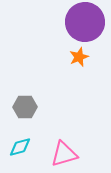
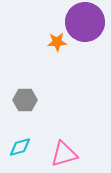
orange star: moved 22 px left, 15 px up; rotated 18 degrees clockwise
gray hexagon: moved 7 px up
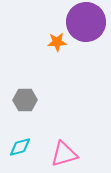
purple circle: moved 1 px right
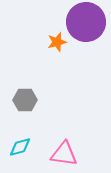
orange star: rotated 12 degrees counterclockwise
pink triangle: rotated 24 degrees clockwise
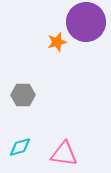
gray hexagon: moved 2 px left, 5 px up
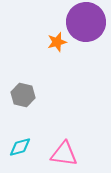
gray hexagon: rotated 15 degrees clockwise
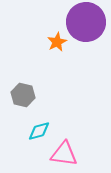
orange star: rotated 12 degrees counterclockwise
cyan diamond: moved 19 px right, 16 px up
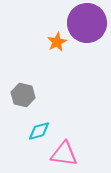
purple circle: moved 1 px right, 1 px down
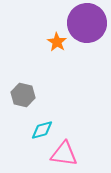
orange star: rotated 12 degrees counterclockwise
cyan diamond: moved 3 px right, 1 px up
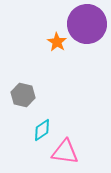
purple circle: moved 1 px down
cyan diamond: rotated 20 degrees counterclockwise
pink triangle: moved 1 px right, 2 px up
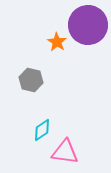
purple circle: moved 1 px right, 1 px down
gray hexagon: moved 8 px right, 15 px up
